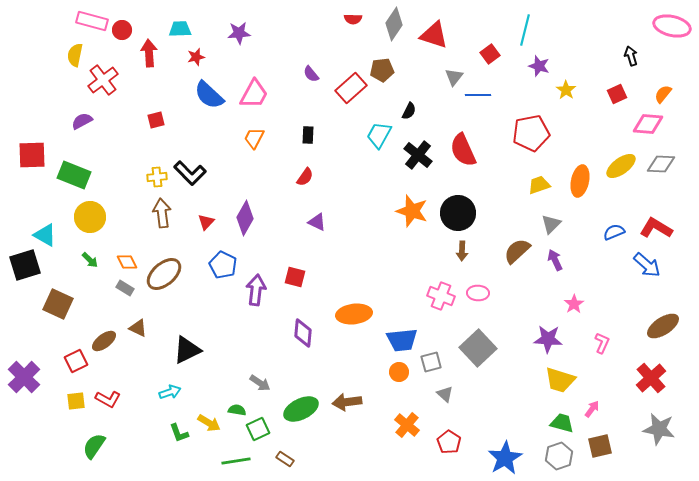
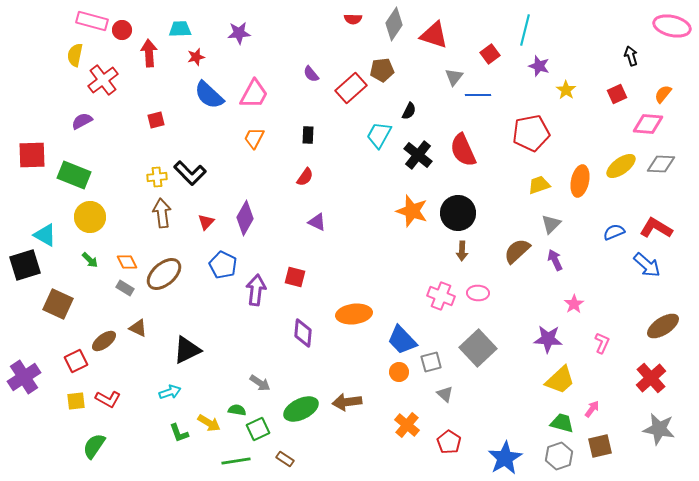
blue trapezoid at (402, 340): rotated 52 degrees clockwise
purple cross at (24, 377): rotated 12 degrees clockwise
yellow trapezoid at (560, 380): rotated 60 degrees counterclockwise
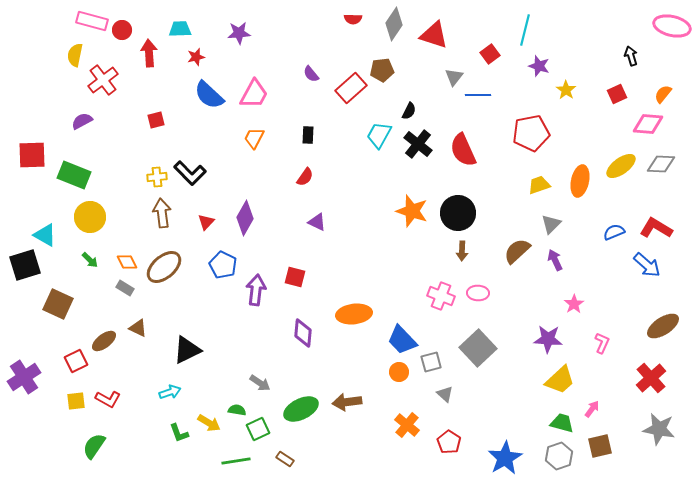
black cross at (418, 155): moved 11 px up
brown ellipse at (164, 274): moved 7 px up
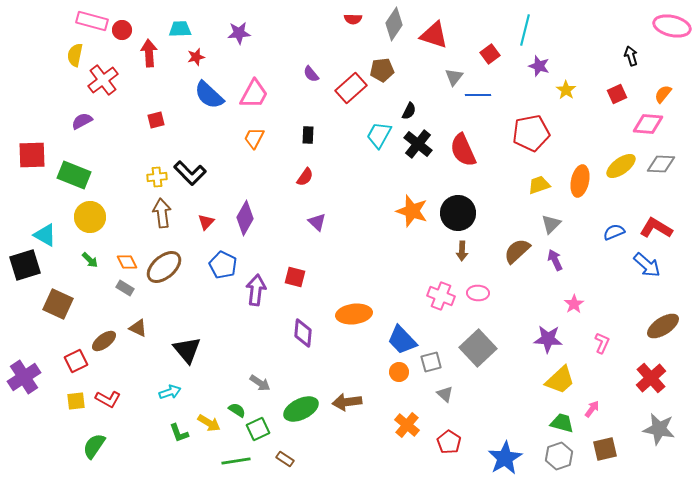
purple triangle at (317, 222): rotated 18 degrees clockwise
black triangle at (187, 350): rotated 44 degrees counterclockwise
green semicircle at (237, 410): rotated 24 degrees clockwise
brown square at (600, 446): moved 5 px right, 3 px down
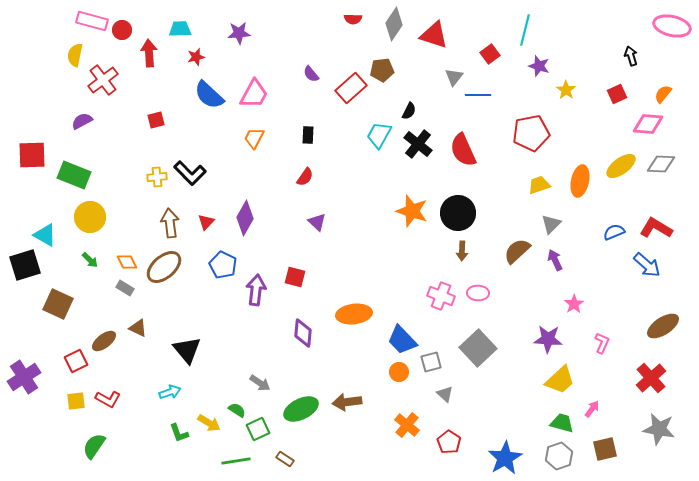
brown arrow at (162, 213): moved 8 px right, 10 px down
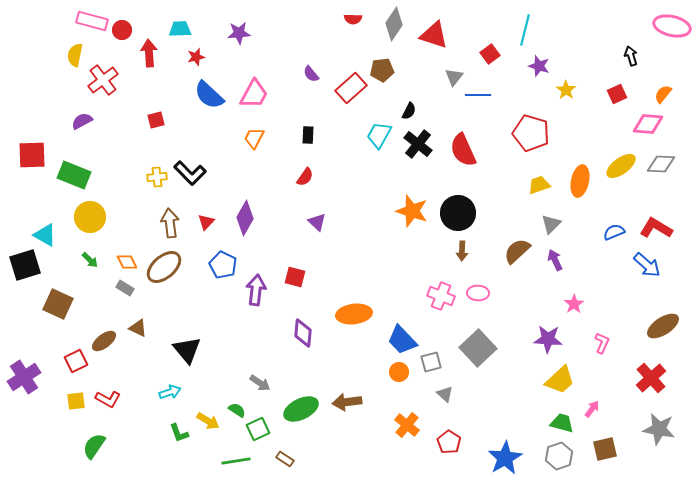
red pentagon at (531, 133): rotated 27 degrees clockwise
yellow arrow at (209, 423): moved 1 px left, 2 px up
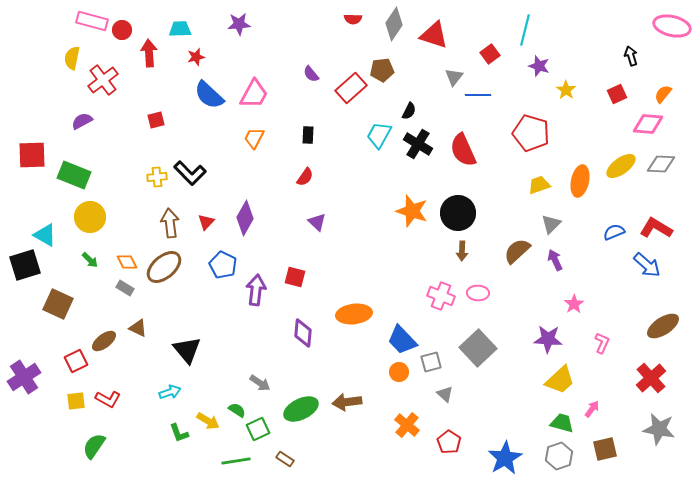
purple star at (239, 33): moved 9 px up
yellow semicircle at (75, 55): moved 3 px left, 3 px down
black cross at (418, 144): rotated 8 degrees counterclockwise
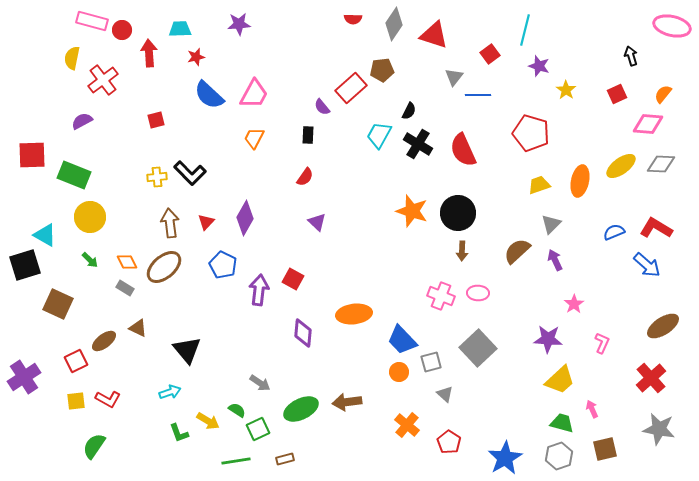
purple semicircle at (311, 74): moved 11 px right, 33 px down
red square at (295, 277): moved 2 px left, 2 px down; rotated 15 degrees clockwise
purple arrow at (256, 290): moved 3 px right
pink arrow at (592, 409): rotated 60 degrees counterclockwise
brown rectangle at (285, 459): rotated 48 degrees counterclockwise
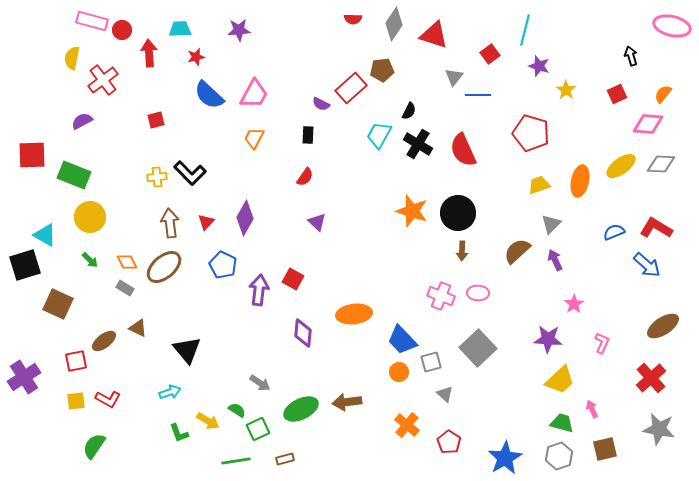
purple star at (239, 24): moved 6 px down
purple semicircle at (322, 107): moved 1 px left, 3 px up; rotated 24 degrees counterclockwise
red square at (76, 361): rotated 15 degrees clockwise
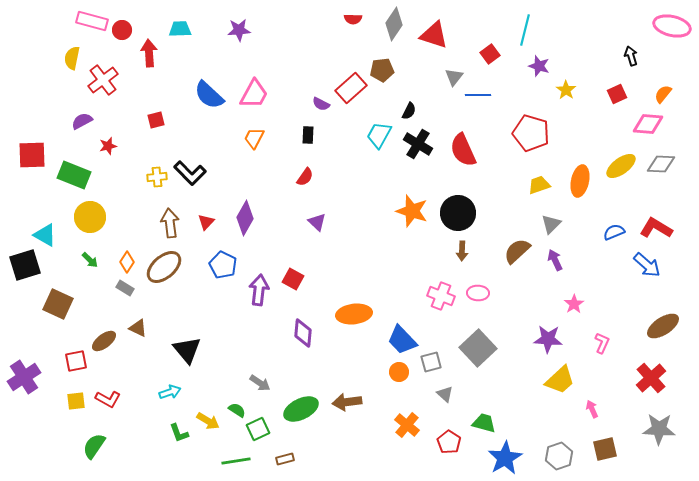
red star at (196, 57): moved 88 px left, 89 px down
orange diamond at (127, 262): rotated 60 degrees clockwise
green trapezoid at (562, 423): moved 78 px left
gray star at (659, 429): rotated 8 degrees counterclockwise
